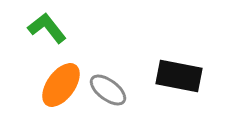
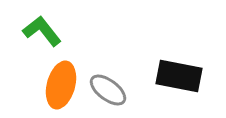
green L-shape: moved 5 px left, 3 px down
orange ellipse: rotated 21 degrees counterclockwise
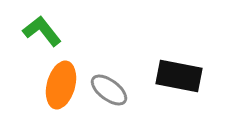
gray ellipse: moved 1 px right
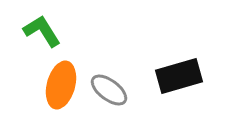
green L-shape: rotated 6 degrees clockwise
black rectangle: rotated 27 degrees counterclockwise
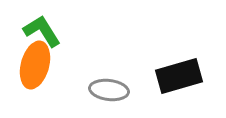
orange ellipse: moved 26 px left, 20 px up
gray ellipse: rotated 30 degrees counterclockwise
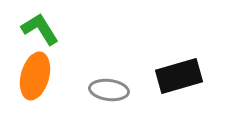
green L-shape: moved 2 px left, 2 px up
orange ellipse: moved 11 px down
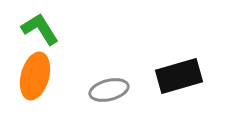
gray ellipse: rotated 21 degrees counterclockwise
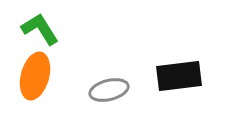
black rectangle: rotated 9 degrees clockwise
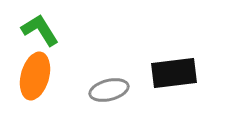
green L-shape: moved 1 px down
black rectangle: moved 5 px left, 3 px up
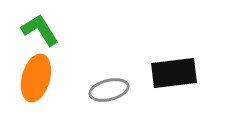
orange ellipse: moved 1 px right, 2 px down
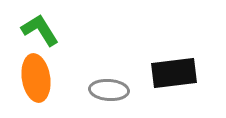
orange ellipse: rotated 24 degrees counterclockwise
gray ellipse: rotated 18 degrees clockwise
